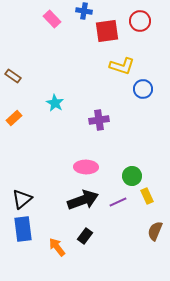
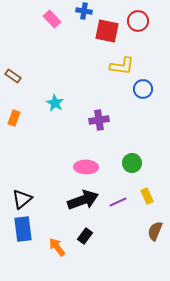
red circle: moved 2 px left
red square: rotated 20 degrees clockwise
yellow L-shape: rotated 10 degrees counterclockwise
orange rectangle: rotated 28 degrees counterclockwise
green circle: moved 13 px up
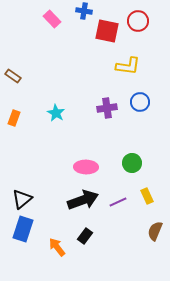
yellow L-shape: moved 6 px right
blue circle: moved 3 px left, 13 px down
cyan star: moved 1 px right, 10 px down
purple cross: moved 8 px right, 12 px up
blue rectangle: rotated 25 degrees clockwise
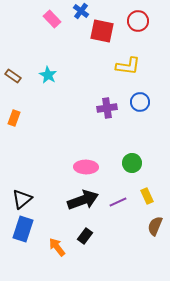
blue cross: moved 3 px left; rotated 28 degrees clockwise
red square: moved 5 px left
cyan star: moved 8 px left, 38 px up
brown semicircle: moved 5 px up
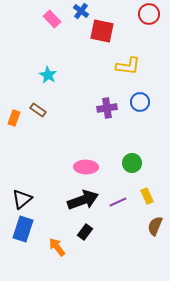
red circle: moved 11 px right, 7 px up
brown rectangle: moved 25 px right, 34 px down
black rectangle: moved 4 px up
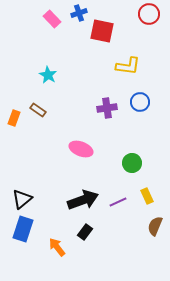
blue cross: moved 2 px left, 2 px down; rotated 35 degrees clockwise
pink ellipse: moved 5 px left, 18 px up; rotated 20 degrees clockwise
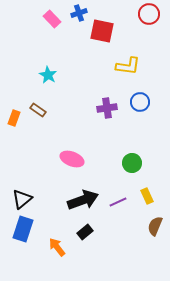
pink ellipse: moved 9 px left, 10 px down
black rectangle: rotated 14 degrees clockwise
